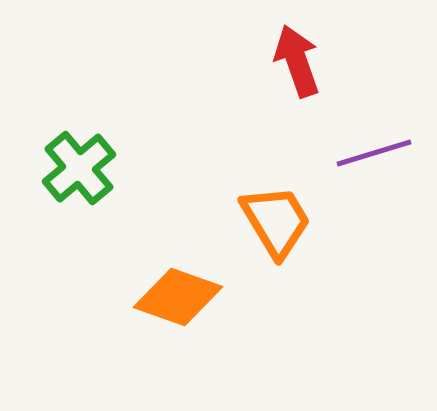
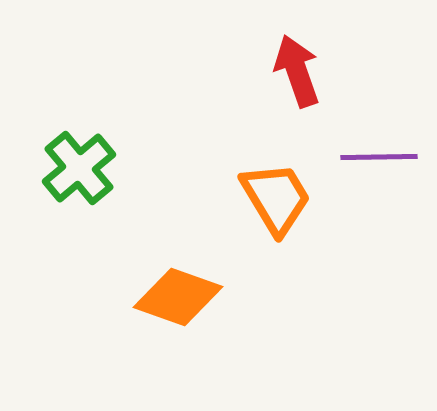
red arrow: moved 10 px down
purple line: moved 5 px right, 4 px down; rotated 16 degrees clockwise
orange trapezoid: moved 23 px up
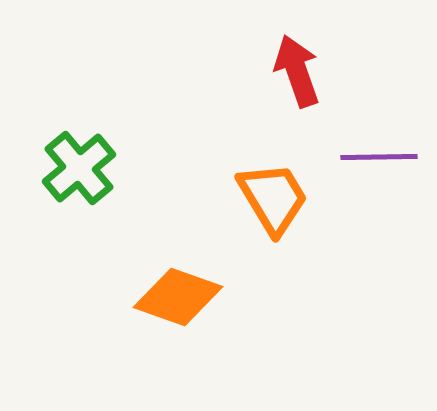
orange trapezoid: moved 3 px left
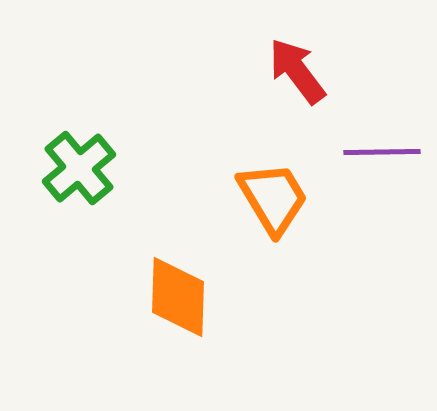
red arrow: rotated 18 degrees counterclockwise
purple line: moved 3 px right, 5 px up
orange diamond: rotated 72 degrees clockwise
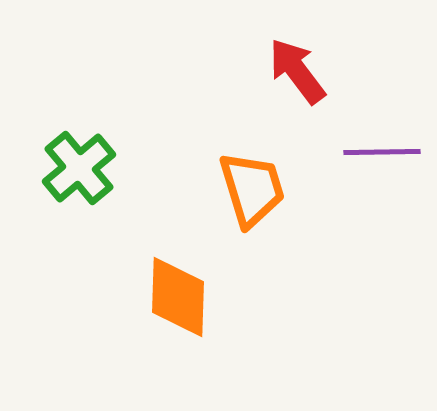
orange trapezoid: moved 21 px left, 9 px up; rotated 14 degrees clockwise
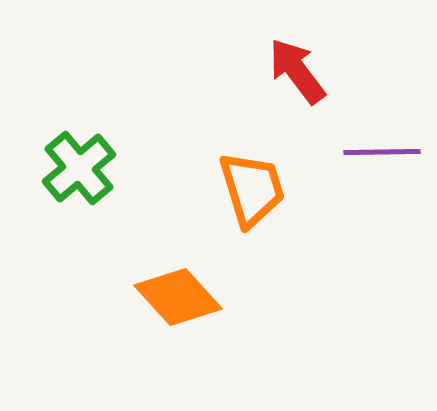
orange diamond: rotated 44 degrees counterclockwise
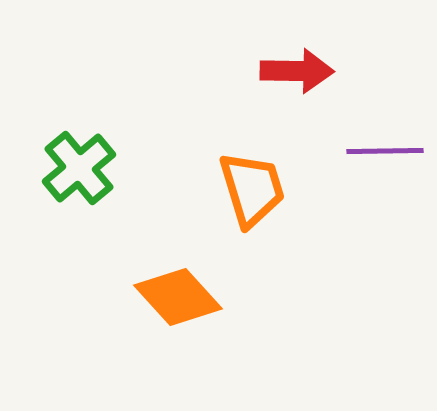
red arrow: rotated 128 degrees clockwise
purple line: moved 3 px right, 1 px up
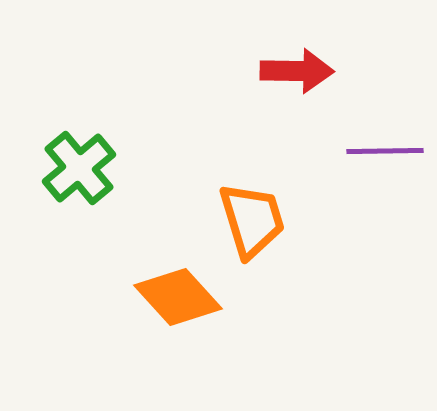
orange trapezoid: moved 31 px down
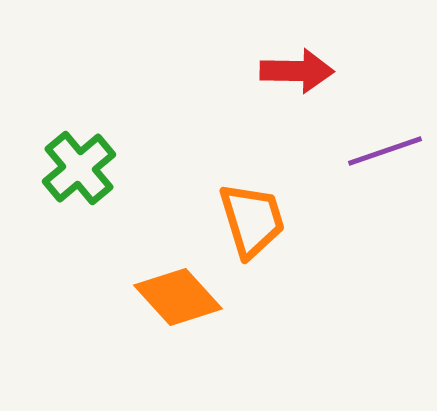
purple line: rotated 18 degrees counterclockwise
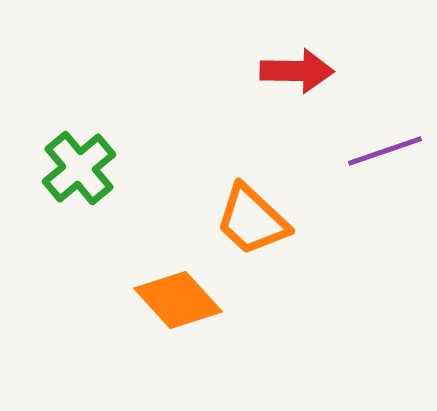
orange trapezoid: rotated 150 degrees clockwise
orange diamond: moved 3 px down
